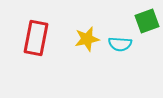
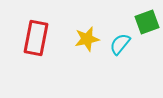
green square: moved 1 px down
cyan semicircle: rotated 125 degrees clockwise
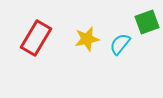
red rectangle: rotated 20 degrees clockwise
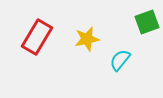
red rectangle: moved 1 px right, 1 px up
cyan semicircle: moved 16 px down
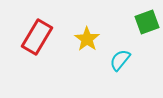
yellow star: rotated 25 degrees counterclockwise
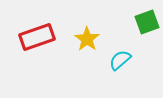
red rectangle: rotated 40 degrees clockwise
cyan semicircle: rotated 10 degrees clockwise
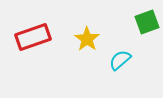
red rectangle: moved 4 px left
